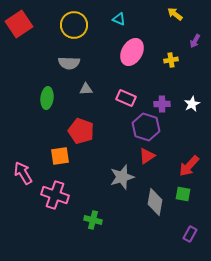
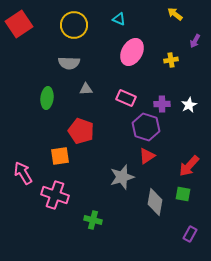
white star: moved 3 px left, 1 px down
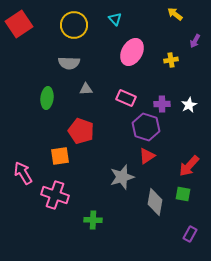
cyan triangle: moved 4 px left; rotated 24 degrees clockwise
green cross: rotated 12 degrees counterclockwise
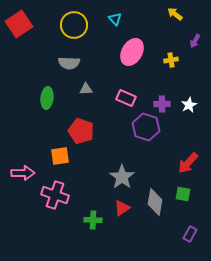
red triangle: moved 25 px left, 52 px down
red arrow: moved 1 px left, 3 px up
pink arrow: rotated 120 degrees clockwise
gray star: rotated 20 degrees counterclockwise
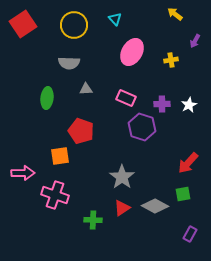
red square: moved 4 px right
purple hexagon: moved 4 px left
green square: rotated 21 degrees counterclockwise
gray diamond: moved 4 px down; rotated 72 degrees counterclockwise
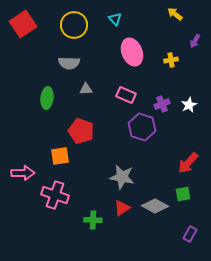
pink ellipse: rotated 52 degrees counterclockwise
pink rectangle: moved 3 px up
purple cross: rotated 21 degrees counterclockwise
gray star: rotated 25 degrees counterclockwise
